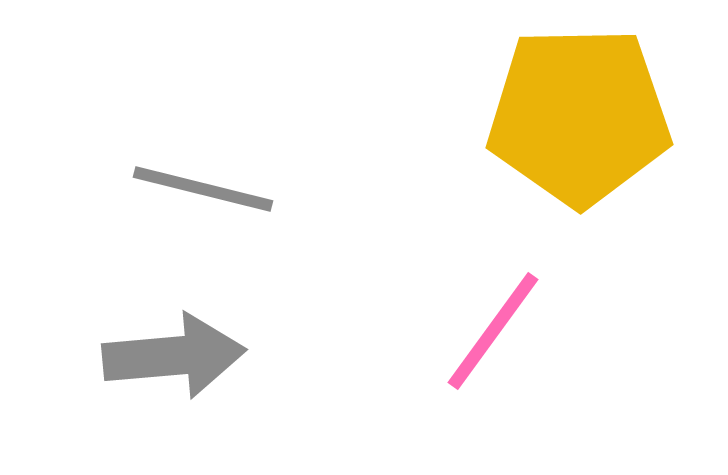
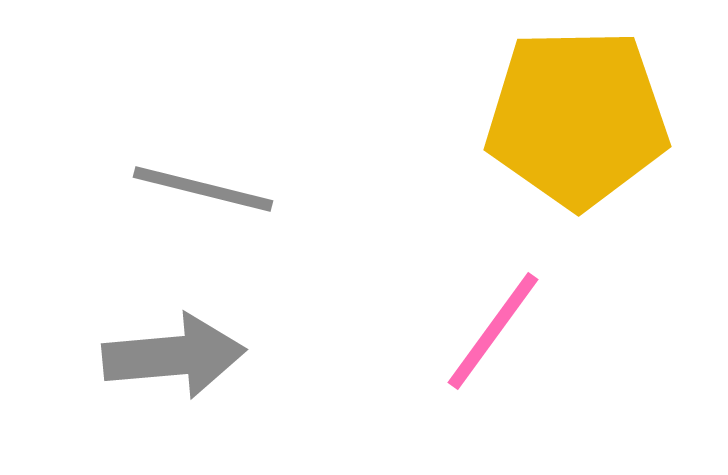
yellow pentagon: moved 2 px left, 2 px down
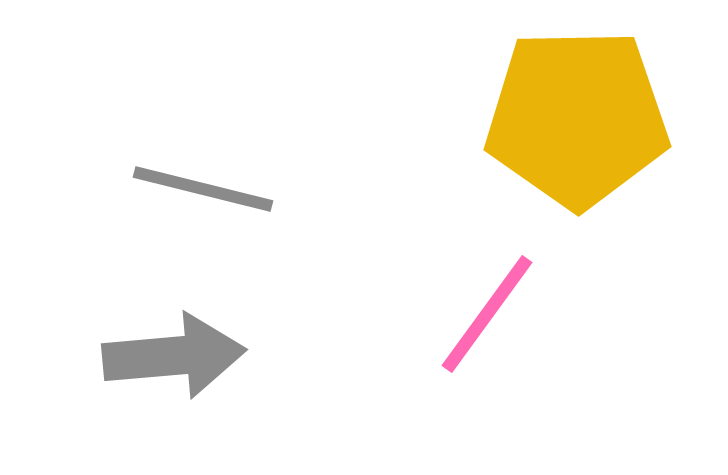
pink line: moved 6 px left, 17 px up
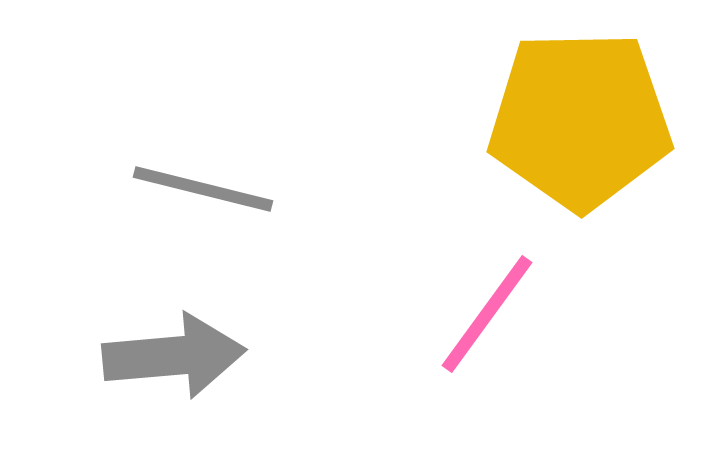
yellow pentagon: moved 3 px right, 2 px down
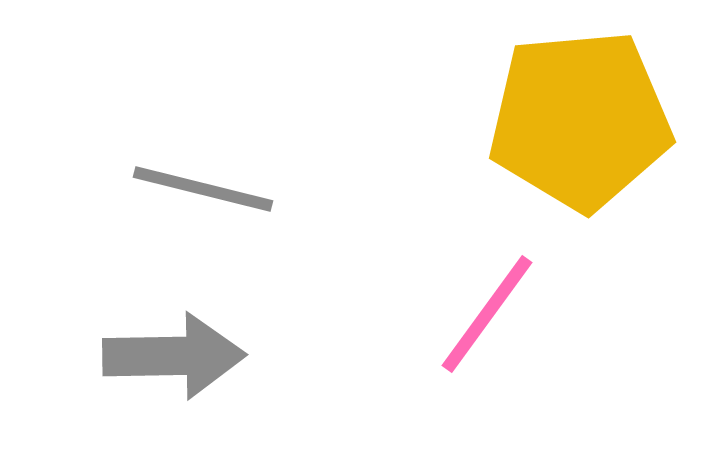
yellow pentagon: rotated 4 degrees counterclockwise
gray arrow: rotated 4 degrees clockwise
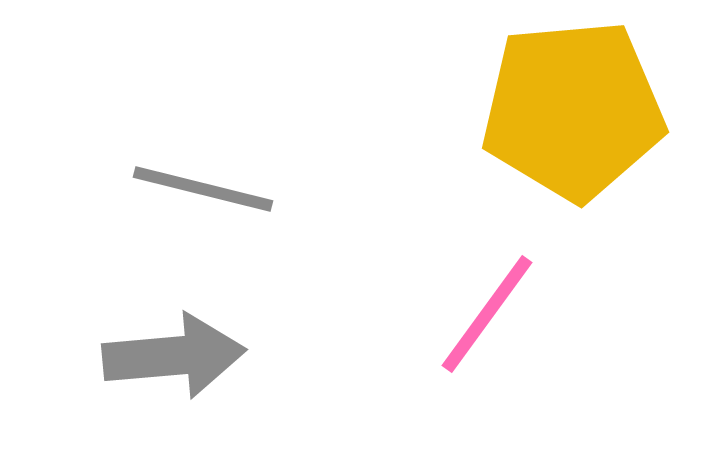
yellow pentagon: moved 7 px left, 10 px up
gray arrow: rotated 4 degrees counterclockwise
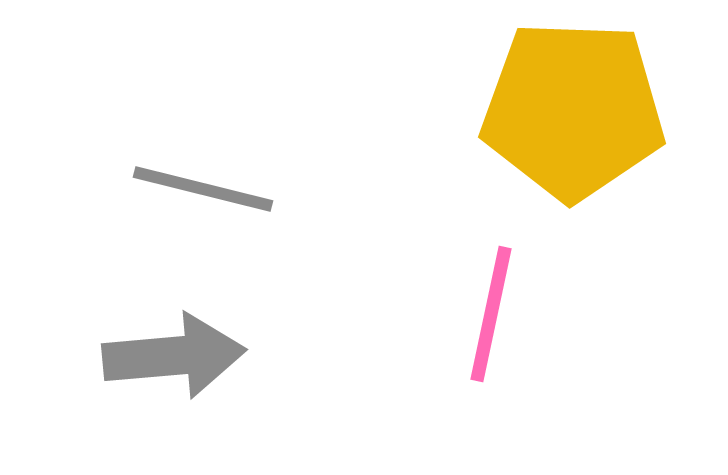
yellow pentagon: rotated 7 degrees clockwise
pink line: moved 4 px right; rotated 24 degrees counterclockwise
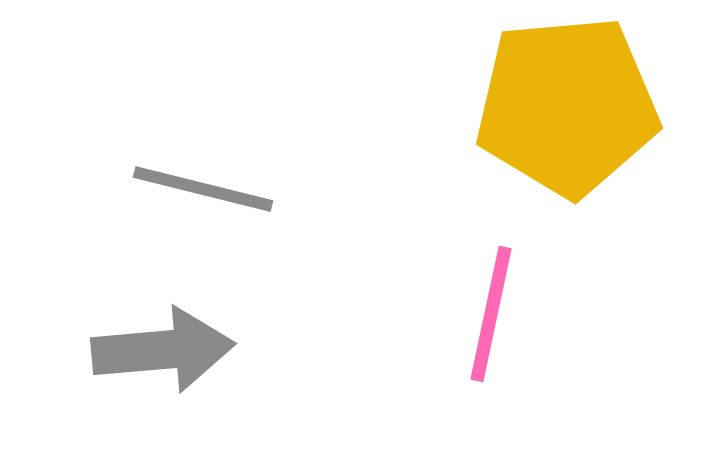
yellow pentagon: moved 6 px left, 4 px up; rotated 7 degrees counterclockwise
gray arrow: moved 11 px left, 6 px up
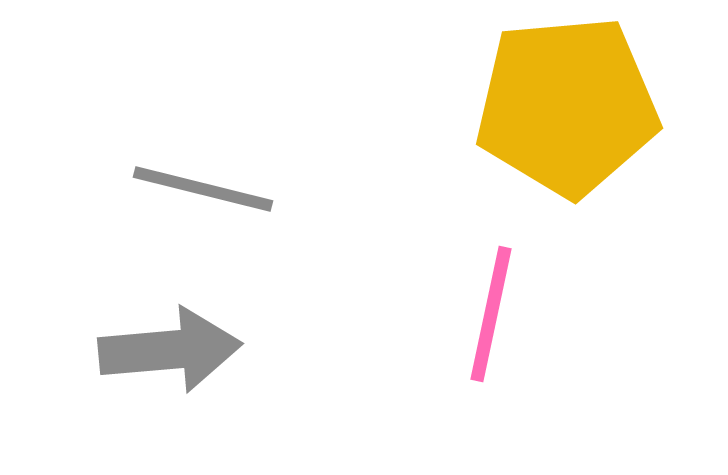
gray arrow: moved 7 px right
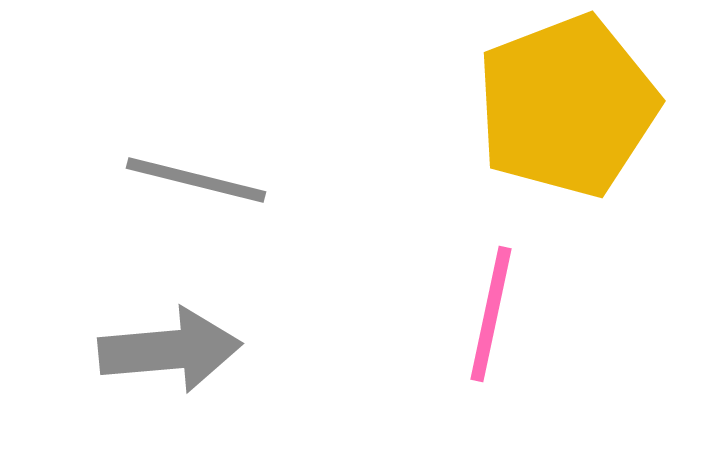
yellow pentagon: rotated 16 degrees counterclockwise
gray line: moved 7 px left, 9 px up
